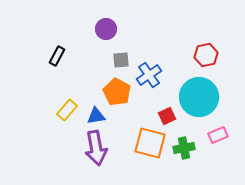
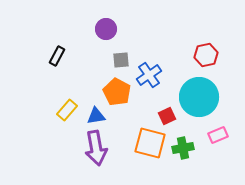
green cross: moved 1 px left
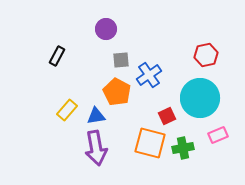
cyan circle: moved 1 px right, 1 px down
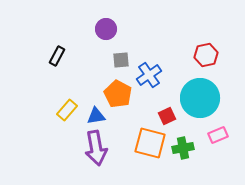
orange pentagon: moved 1 px right, 2 px down
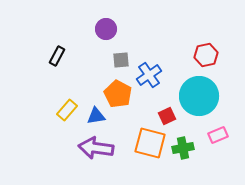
cyan circle: moved 1 px left, 2 px up
purple arrow: rotated 108 degrees clockwise
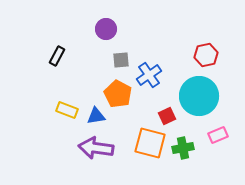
yellow rectangle: rotated 70 degrees clockwise
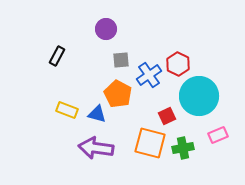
red hexagon: moved 28 px left, 9 px down; rotated 20 degrees counterclockwise
blue triangle: moved 1 px right, 2 px up; rotated 24 degrees clockwise
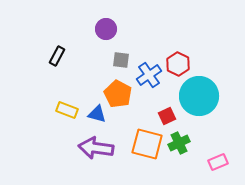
gray square: rotated 12 degrees clockwise
pink rectangle: moved 27 px down
orange square: moved 3 px left, 1 px down
green cross: moved 4 px left, 5 px up; rotated 15 degrees counterclockwise
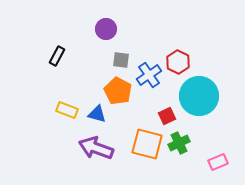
red hexagon: moved 2 px up
orange pentagon: moved 3 px up
purple arrow: rotated 12 degrees clockwise
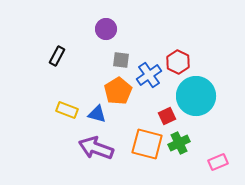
orange pentagon: rotated 12 degrees clockwise
cyan circle: moved 3 px left
